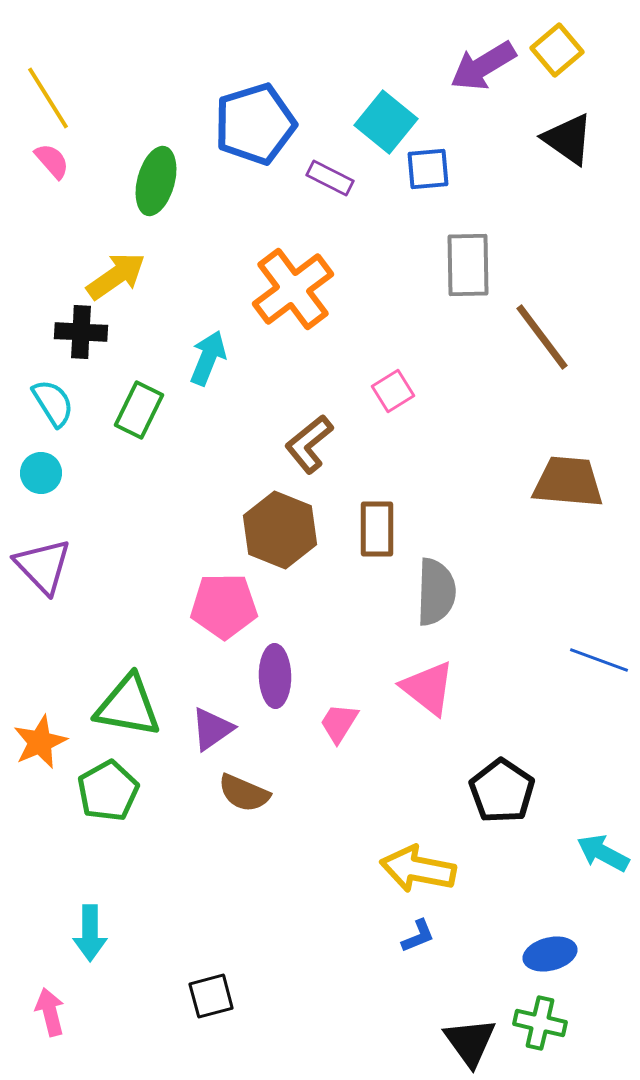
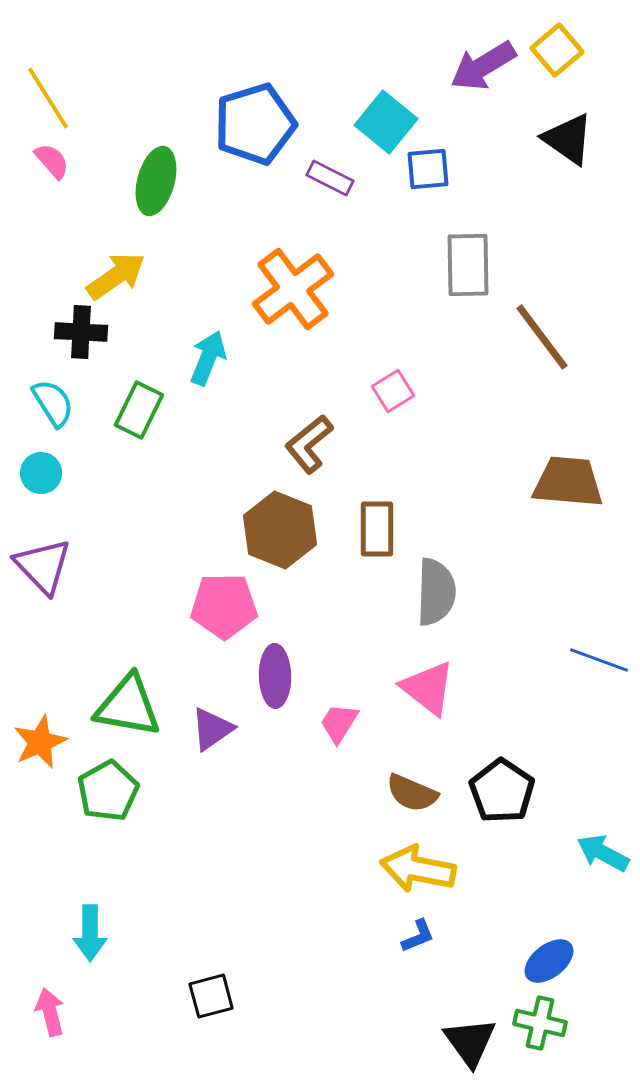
brown semicircle at (244, 793): moved 168 px right
blue ellipse at (550, 954): moved 1 px left, 7 px down; rotated 24 degrees counterclockwise
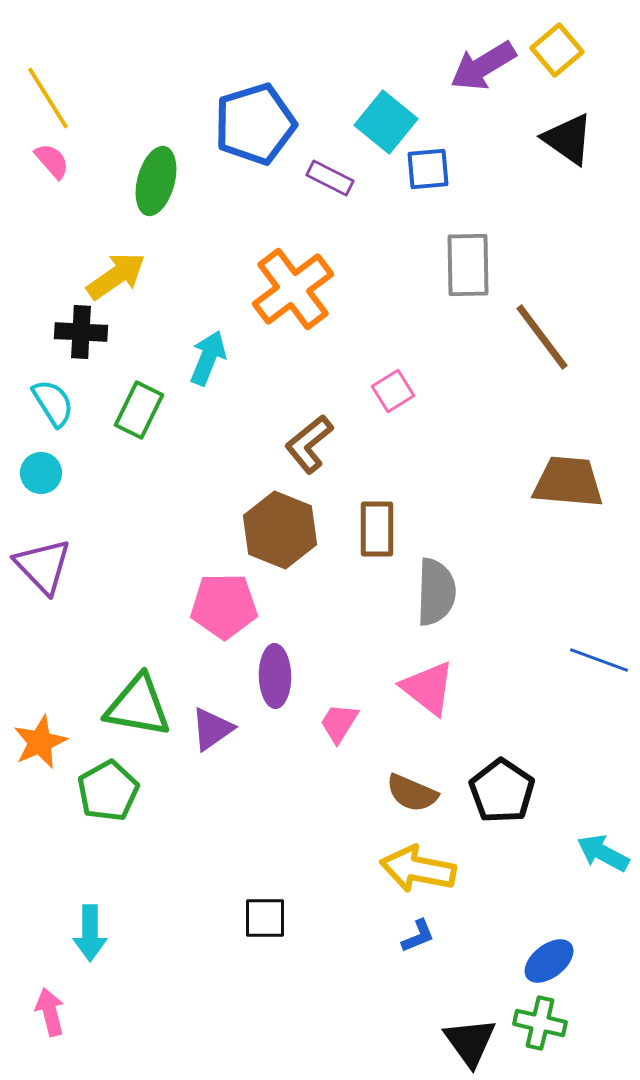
green triangle at (128, 706): moved 10 px right
black square at (211, 996): moved 54 px right, 78 px up; rotated 15 degrees clockwise
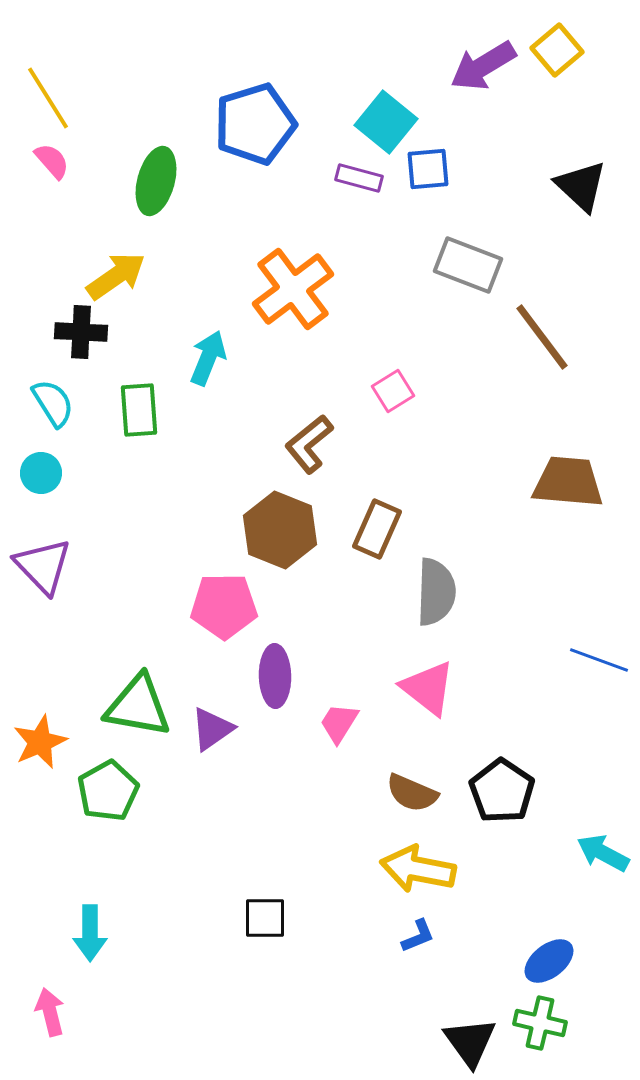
black triangle at (568, 139): moved 13 px right, 47 px down; rotated 8 degrees clockwise
purple rectangle at (330, 178): moved 29 px right; rotated 12 degrees counterclockwise
gray rectangle at (468, 265): rotated 68 degrees counterclockwise
green rectangle at (139, 410): rotated 30 degrees counterclockwise
brown rectangle at (377, 529): rotated 24 degrees clockwise
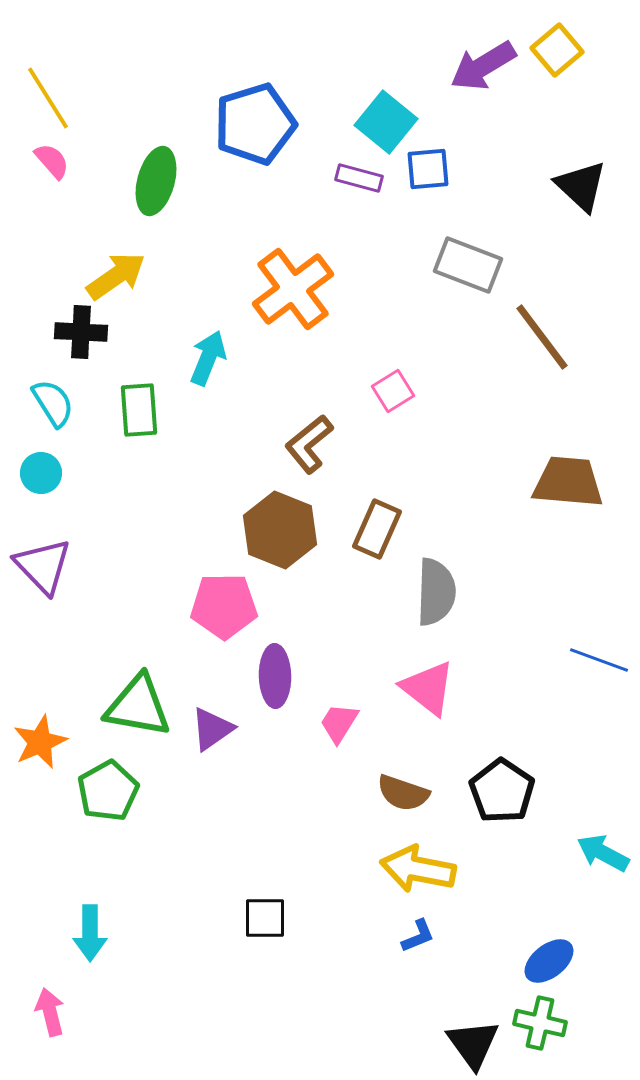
brown semicircle at (412, 793): moved 9 px left; rotated 4 degrees counterclockwise
black triangle at (470, 1042): moved 3 px right, 2 px down
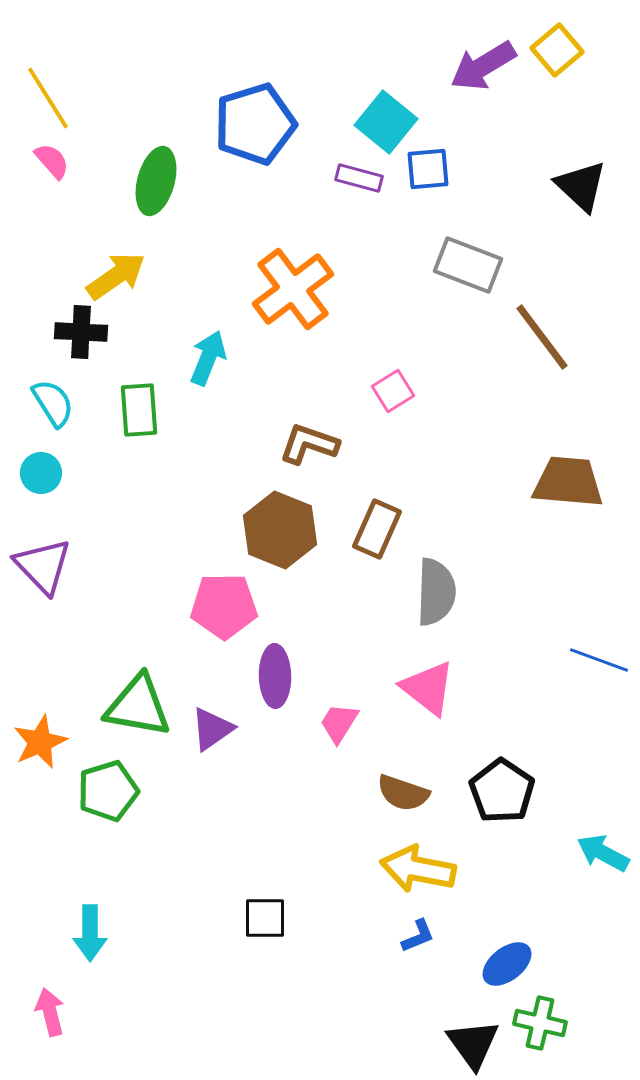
brown L-shape at (309, 444): rotated 58 degrees clockwise
green pentagon at (108, 791): rotated 12 degrees clockwise
blue ellipse at (549, 961): moved 42 px left, 3 px down
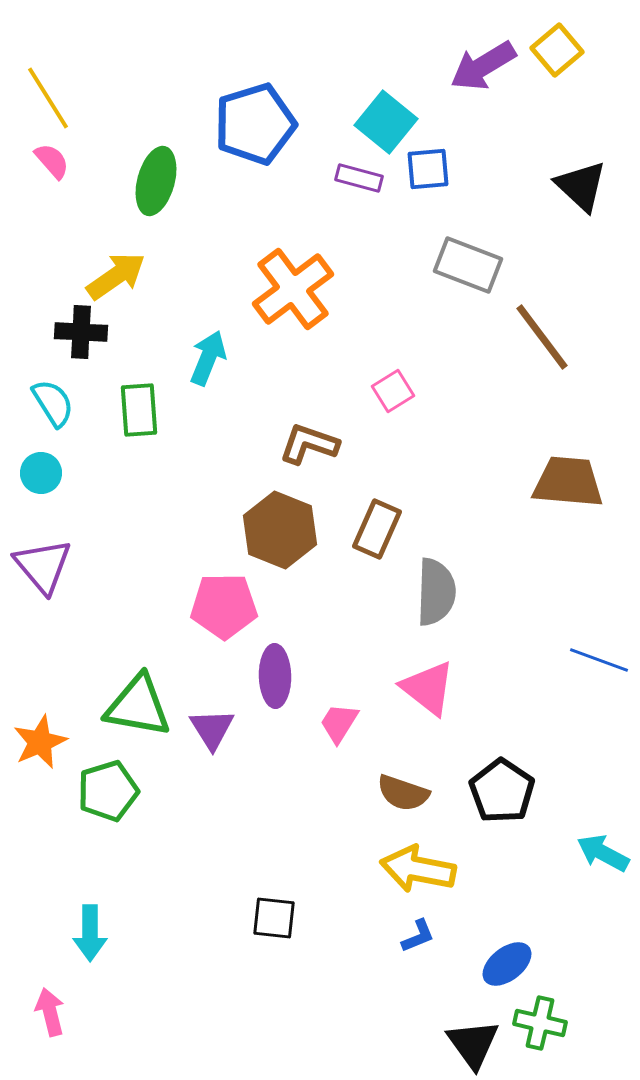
purple triangle at (43, 566): rotated 4 degrees clockwise
purple triangle at (212, 729): rotated 27 degrees counterclockwise
black square at (265, 918): moved 9 px right; rotated 6 degrees clockwise
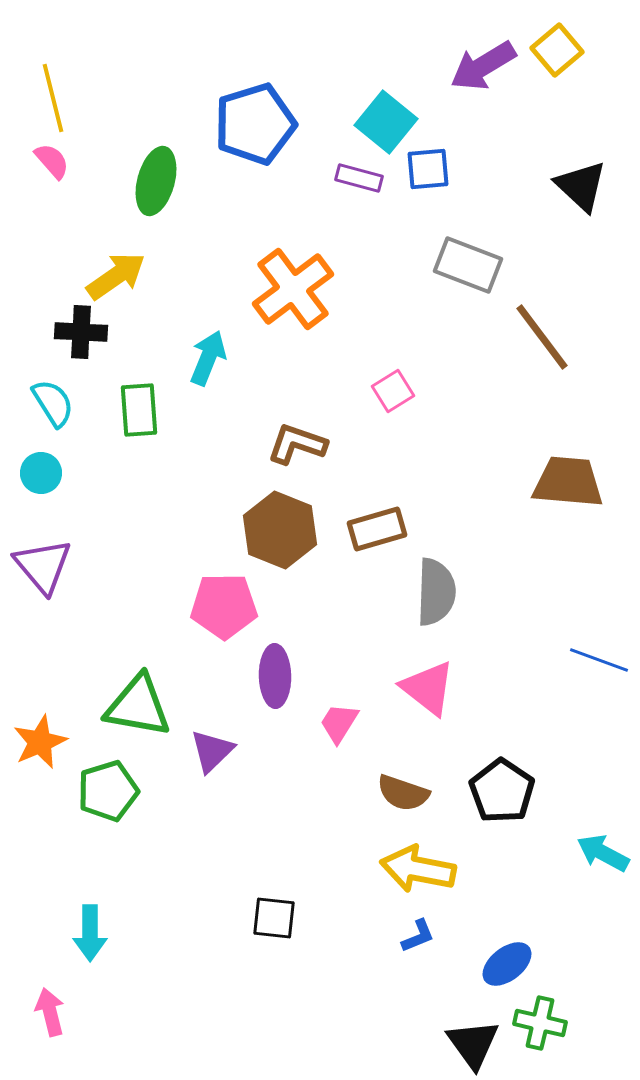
yellow line at (48, 98): moved 5 px right; rotated 18 degrees clockwise
brown L-shape at (309, 444): moved 12 px left
brown rectangle at (377, 529): rotated 50 degrees clockwise
purple triangle at (212, 729): moved 22 px down; rotated 18 degrees clockwise
